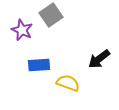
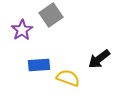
purple star: rotated 15 degrees clockwise
yellow semicircle: moved 5 px up
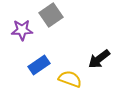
purple star: rotated 30 degrees clockwise
blue rectangle: rotated 30 degrees counterclockwise
yellow semicircle: moved 2 px right, 1 px down
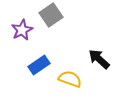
purple star: rotated 25 degrees counterclockwise
black arrow: rotated 80 degrees clockwise
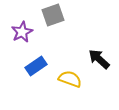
gray square: moved 2 px right; rotated 15 degrees clockwise
purple star: moved 2 px down
blue rectangle: moved 3 px left, 1 px down
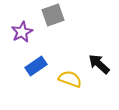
black arrow: moved 5 px down
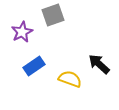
blue rectangle: moved 2 px left
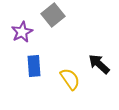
gray square: rotated 20 degrees counterclockwise
blue rectangle: rotated 60 degrees counterclockwise
yellow semicircle: rotated 35 degrees clockwise
